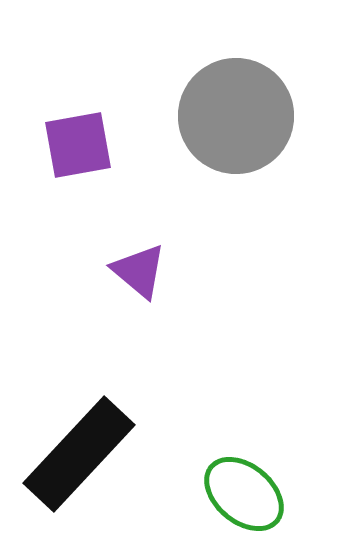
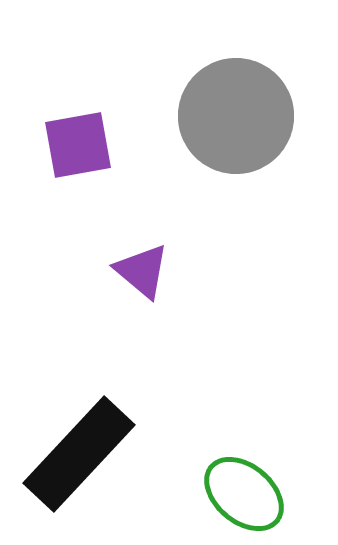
purple triangle: moved 3 px right
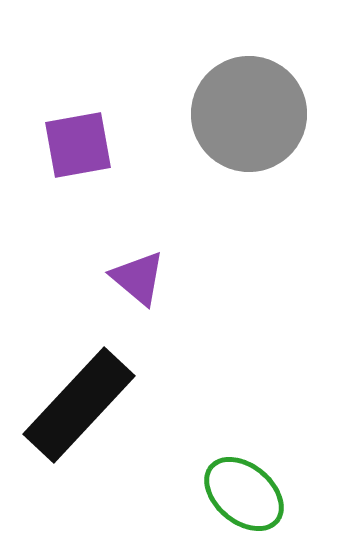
gray circle: moved 13 px right, 2 px up
purple triangle: moved 4 px left, 7 px down
black rectangle: moved 49 px up
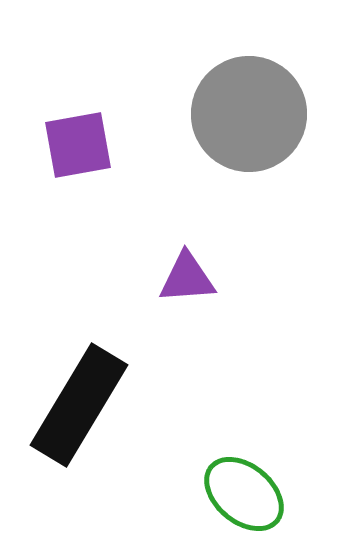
purple triangle: moved 49 px right; rotated 44 degrees counterclockwise
black rectangle: rotated 12 degrees counterclockwise
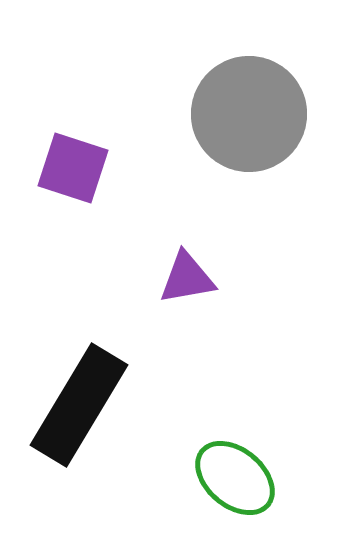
purple square: moved 5 px left, 23 px down; rotated 28 degrees clockwise
purple triangle: rotated 6 degrees counterclockwise
green ellipse: moved 9 px left, 16 px up
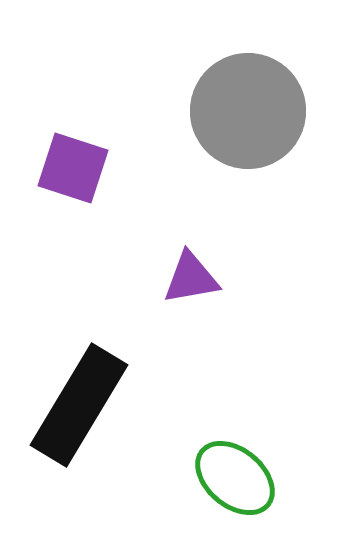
gray circle: moved 1 px left, 3 px up
purple triangle: moved 4 px right
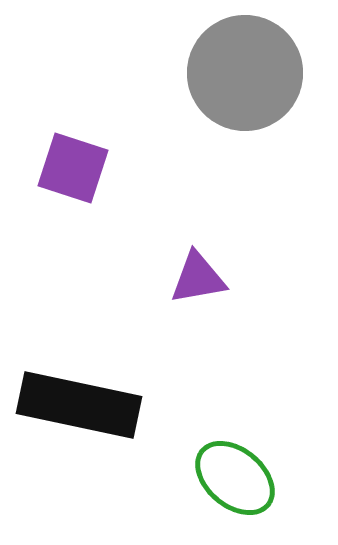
gray circle: moved 3 px left, 38 px up
purple triangle: moved 7 px right
black rectangle: rotated 71 degrees clockwise
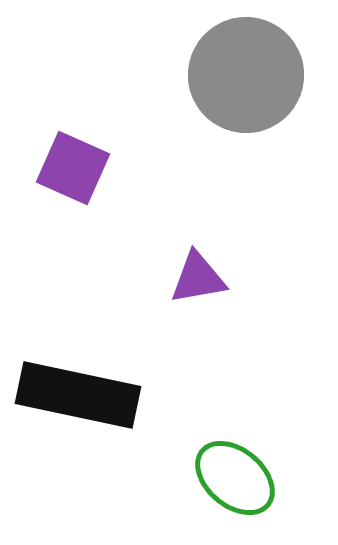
gray circle: moved 1 px right, 2 px down
purple square: rotated 6 degrees clockwise
black rectangle: moved 1 px left, 10 px up
